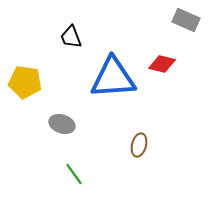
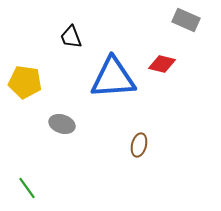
green line: moved 47 px left, 14 px down
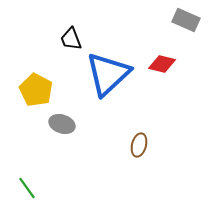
black trapezoid: moved 2 px down
blue triangle: moved 5 px left, 4 px up; rotated 39 degrees counterclockwise
yellow pentagon: moved 11 px right, 8 px down; rotated 20 degrees clockwise
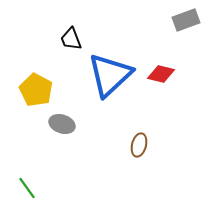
gray rectangle: rotated 44 degrees counterclockwise
red diamond: moved 1 px left, 10 px down
blue triangle: moved 2 px right, 1 px down
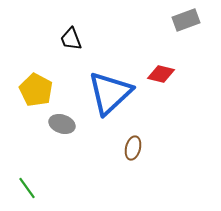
blue triangle: moved 18 px down
brown ellipse: moved 6 px left, 3 px down
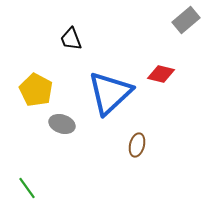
gray rectangle: rotated 20 degrees counterclockwise
brown ellipse: moved 4 px right, 3 px up
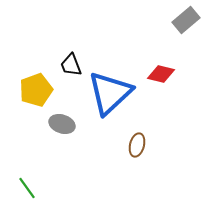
black trapezoid: moved 26 px down
yellow pentagon: rotated 24 degrees clockwise
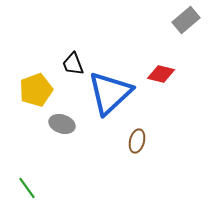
black trapezoid: moved 2 px right, 1 px up
brown ellipse: moved 4 px up
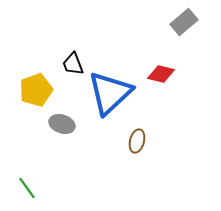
gray rectangle: moved 2 px left, 2 px down
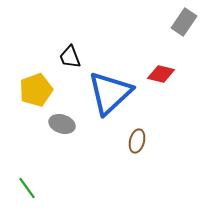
gray rectangle: rotated 16 degrees counterclockwise
black trapezoid: moved 3 px left, 7 px up
